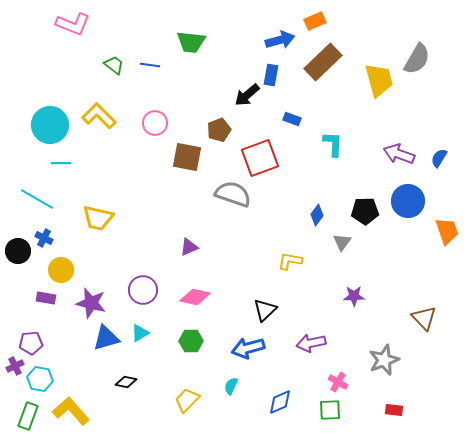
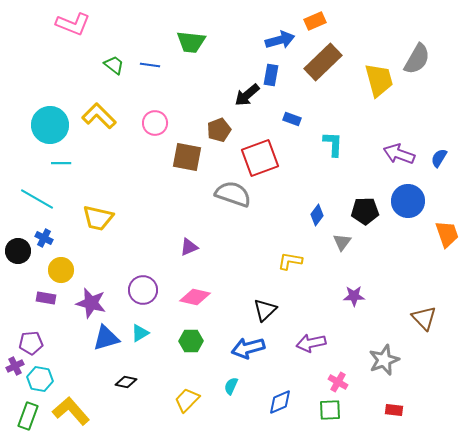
orange trapezoid at (447, 231): moved 3 px down
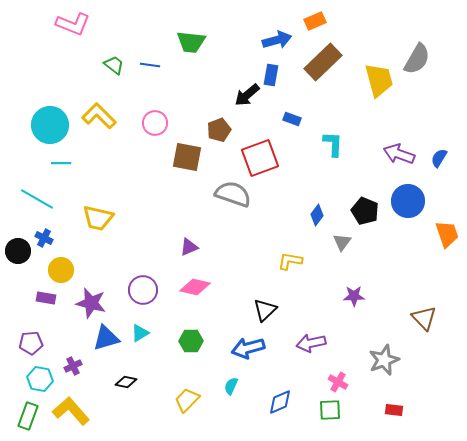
blue arrow at (280, 40): moved 3 px left
black pentagon at (365, 211): rotated 24 degrees clockwise
pink diamond at (195, 297): moved 10 px up
purple cross at (15, 366): moved 58 px right
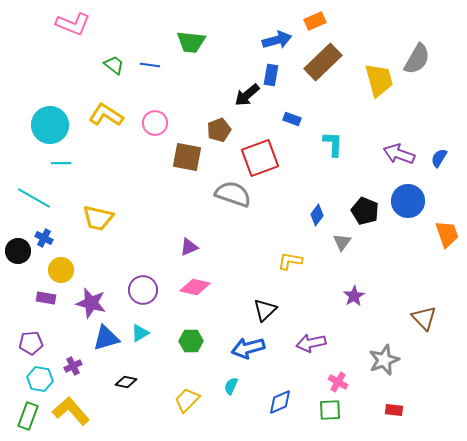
yellow L-shape at (99, 116): moved 7 px right, 1 px up; rotated 12 degrees counterclockwise
cyan line at (37, 199): moved 3 px left, 1 px up
purple star at (354, 296): rotated 30 degrees counterclockwise
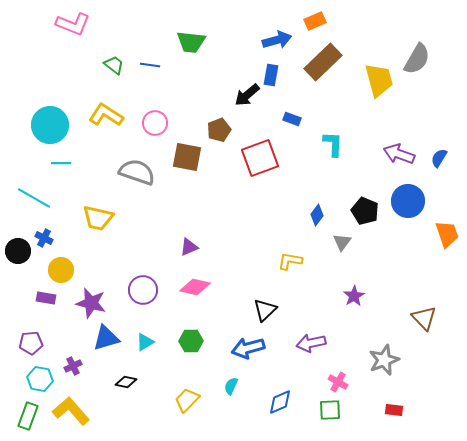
gray semicircle at (233, 194): moved 96 px left, 22 px up
cyan triangle at (140, 333): moved 5 px right, 9 px down
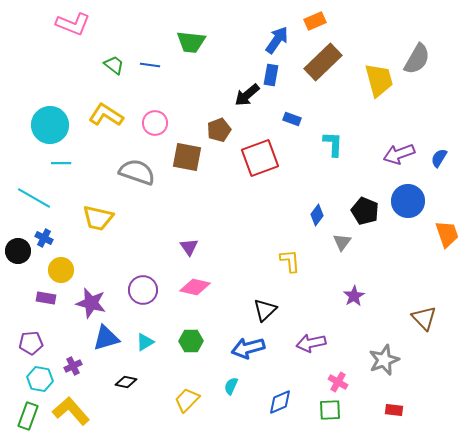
blue arrow at (277, 40): rotated 40 degrees counterclockwise
purple arrow at (399, 154): rotated 40 degrees counterclockwise
purple triangle at (189, 247): rotated 42 degrees counterclockwise
yellow L-shape at (290, 261): rotated 75 degrees clockwise
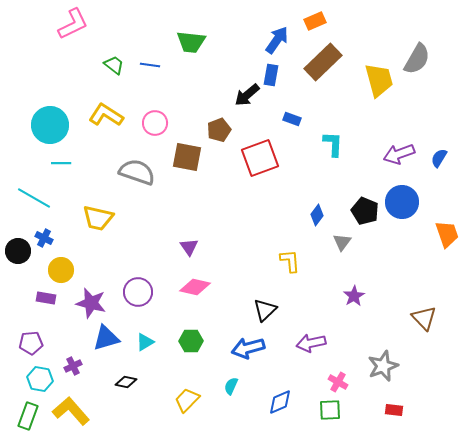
pink L-shape at (73, 24): rotated 48 degrees counterclockwise
blue circle at (408, 201): moved 6 px left, 1 px down
purple circle at (143, 290): moved 5 px left, 2 px down
gray star at (384, 360): moved 1 px left, 6 px down
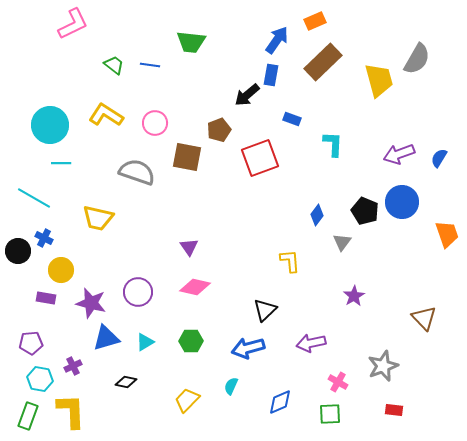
green square at (330, 410): moved 4 px down
yellow L-shape at (71, 411): rotated 39 degrees clockwise
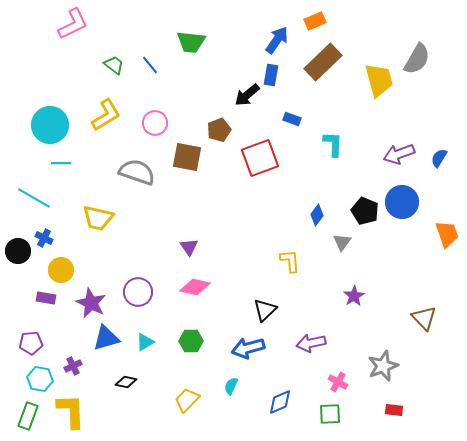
blue line at (150, 65): rotated 42 degrees clockwise
yellow L-shape at (106, 115): rotated 116 degrees clockwise
purple star at (91, 303): rotated 12 degrees clockwise
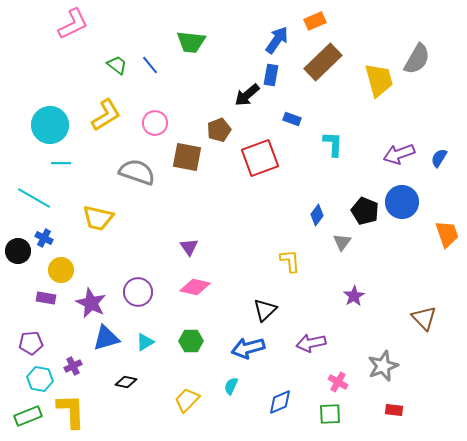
green trapezoid at (114, 65): moved 3 px right
green rectangle at (28, 416): rotated 48 degrees clockwise
